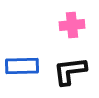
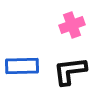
pink cross: rotated 15 degrees counterclockwise
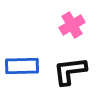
pink cross: rotated 10 degrees counterclockwise
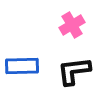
black L-shape: moved 4 px right
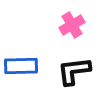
blue rectangle: moved 1 px left
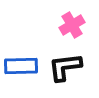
black L-shape: moved 9 px left, 4 px up
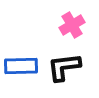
black L-shape: moved 1 px left
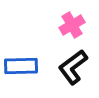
black L-shape: moved 9 px right; rotated 30 degrees counterclockwise
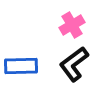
black L-shape: moved 1 px right, 3 px up
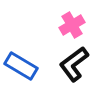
blue rectangle: rotated 32 degrees clockwise
